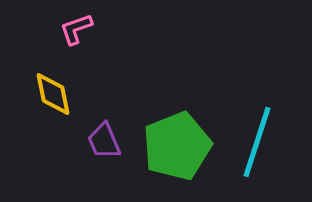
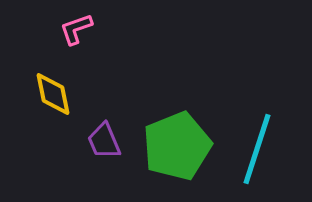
cyan line: moved 7 px down
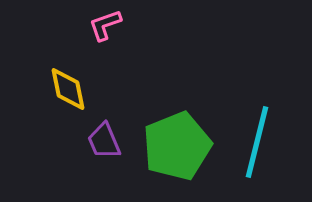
pink L-shape: moved 29 px right, 4 px up
yellow diamond: moved 15 px right, 5 px up
cyan line: moved 7 px up; rotated 4 degrees counterclockwise
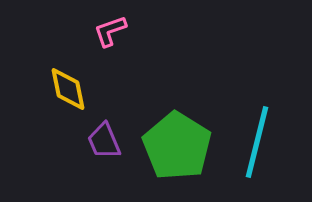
pink L-shape: moved 5 px right, 6 px down
green pentagon: rotated 18 degrees counterclockwise
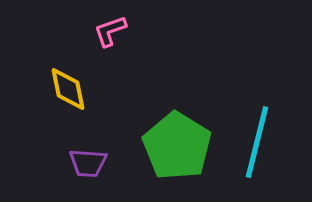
purple trapezoid: moved 16 px left, 22 px down; rotated 63 degrees counterclockwise
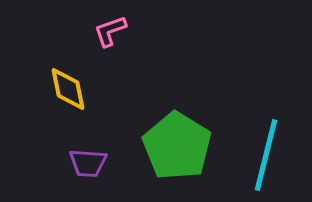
cyan line: moved 9 px right, 13 px down
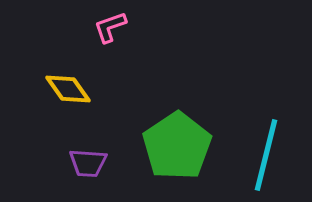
pink L-shape: moved 4 px up
yellow diamond: rotated 24 degrees counterclockwise
green pentagon: rotated 6 degrees clockwise
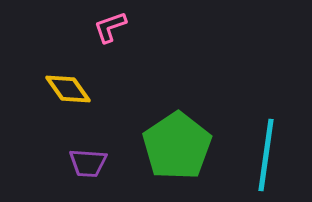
cyan line: rotated 6 degrees counterclockwise
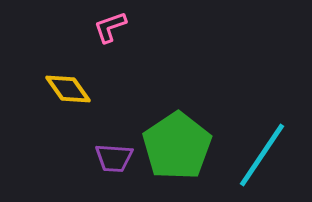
cyan line: moved 4 px left; rotated 26 degrees clockwise
purple trapezoid: moved 26 px right, 5 px up
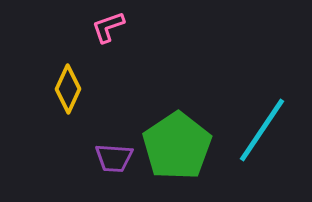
pink L-shape: moved 2 px left
yellow diamond: rotated 60 degrees clockwise
cyan line: moved 25 px up
